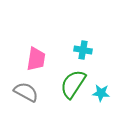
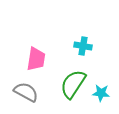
cyan cross: moved 4 px up
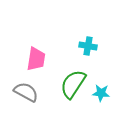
cyan cross: moved 5 px right
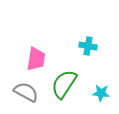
green semicircle: moved 9 px left
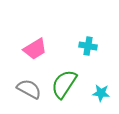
pink trapezoid: moved 1 px left, 10 px up; rotated 50 degrees clockwise
gray semicircle: moved 3 px right, 3 px up
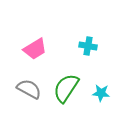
green semicircle: moved 2 px right, 4 px down
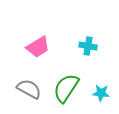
pink trapezoid: moved 3 px right, 2 px up
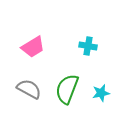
pink trapezoid: moved 5 px left
green semicircle: moved 1 px right, 1 px down; rotated 12 degrees counterclockwise
cyan star: rotated 18 degrees counterclockwise
